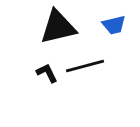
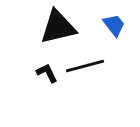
blue trapezoid: rotated 115 degrees counterclockwise
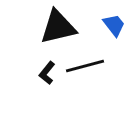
black L-shape: rotated 115 degrees counterclockwise
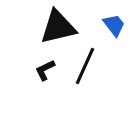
black line: rotated 51 degrees counterclockwise
black L-shape: moved 2 px left, 3 px up; rotated 25 degrees clockwise
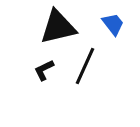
blue trapezoid: moved 1 px left, 1 px up
black L-shape: moved 1 px left
